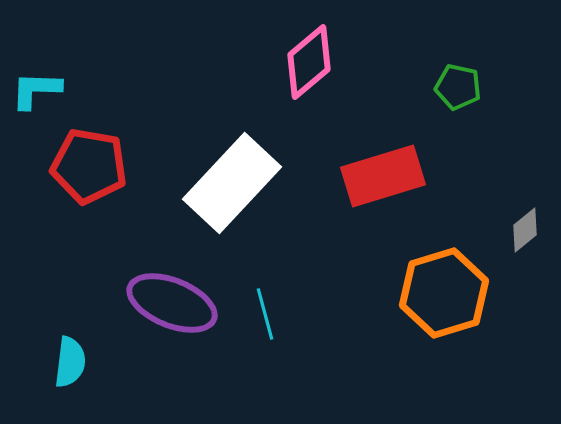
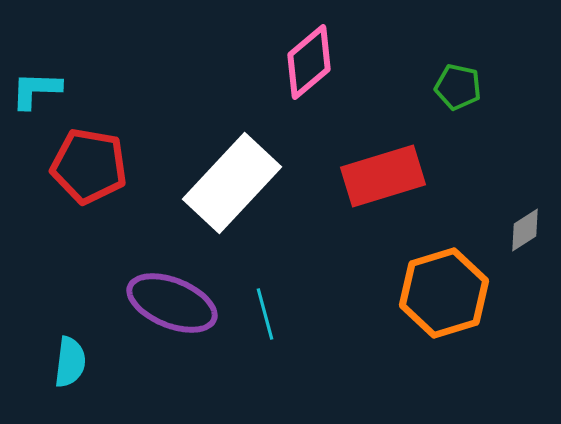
gray diamond: rotated 6 degrees clockwise
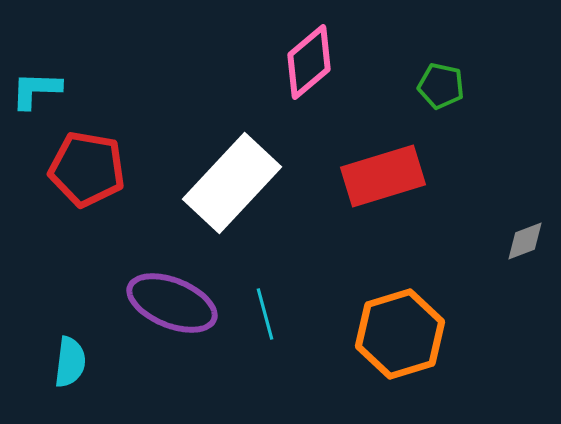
green pentagon: moved 17 px left, 1 px up
red pentagon: moved 2 px left, 3 px down
gray diamond: moved 11 px down; rotated 12 degrees clockwise
orange hexagon: moved 44 px left, 41 px down
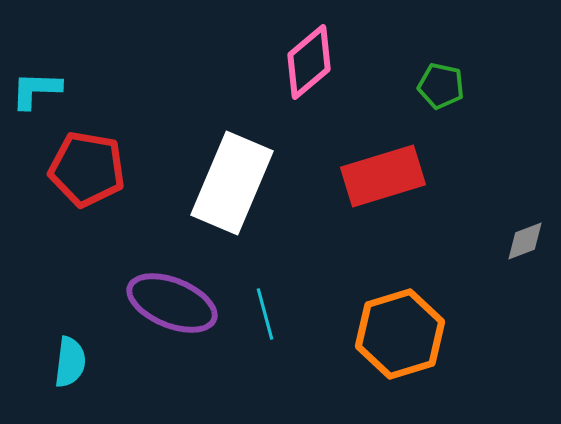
white rectangle: rotated 20 degrees counterclockwise
